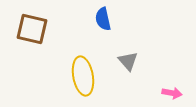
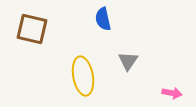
gray triangle: rotated 15 degrees clockwise
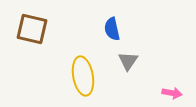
blue semicircle: moved 9 px right, 10 px down
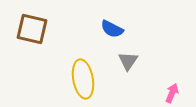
blue semicircle: rotated 50 degrees counterclockwise
yellow ellipse: moved 3 px down
pink arrow: rotated 78 degrees counterclockwise
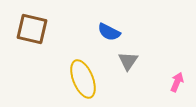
blue semicircle: moved 3 px left, 3 px down
yellow ellipse: rotated 12 degrees counterclockwise
pink arrow: moved 5 px right, 11 px up
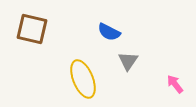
pink arrow: moved 2 px left, 2 px down; rotated 60 degrees counterclockwise
